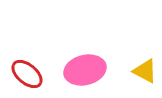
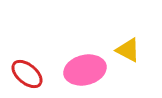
yellow triangle: moved 17 px left, 21 px up
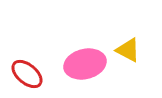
pink ellipse: moved 6 px up
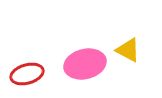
red ellipse: rotated 56 degrees counterclockwise
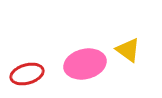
yellow triangle: rotated 8 degrees clockwise
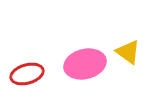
yellow triangle: moved 2 px down
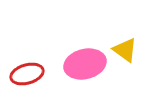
yellow triangle: moved 3 px left, 2 px up
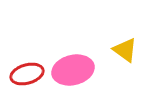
pink ellipse: moved 12 px left, 6 px down
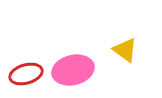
red ellipse: moved 1 px left
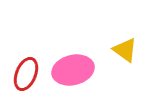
red ellipse: rotated 52 degrees counterclockwise
